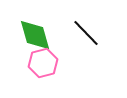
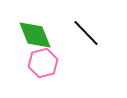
green diamond: rotated 6 degrees counterclockwise
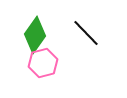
green diamond: rotated 57 degrees clockwise
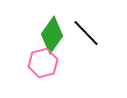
green diamond: moved 17 px right
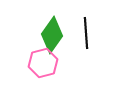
black line: rotated 40 degrees clockwise
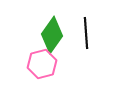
pink hexagon: moved 1 px left, 1 px down
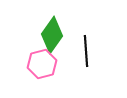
black line: moved 18 px down
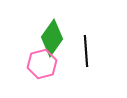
green diamond: moved 3 px down
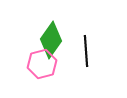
green diamond: moved 1 px left, 2 px down
